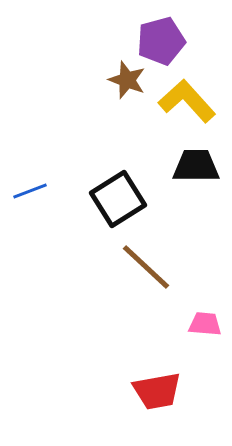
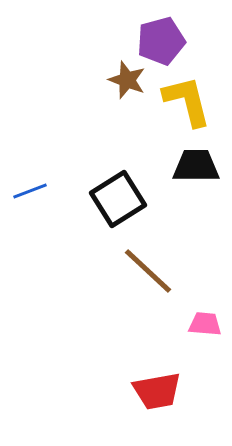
yellow L-shape: rotated 28 degrees clockwise
brown line: moved 2 px right, 4 px down
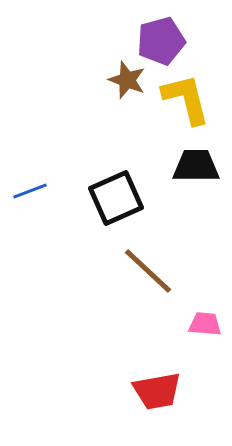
yellow L-shape: moved 1 px left, 2 px up
black square: moved 2 px left, 1 px up; rotated 8 degrees clockwise
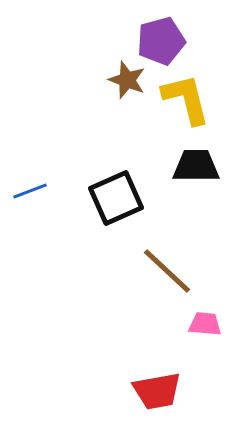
brown line: moved 19 px right
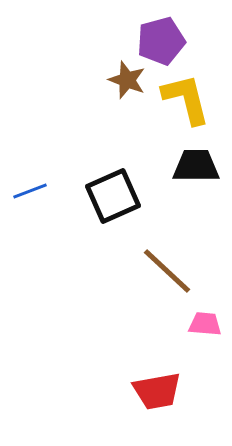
black square: moved 3 px left, 2 px up
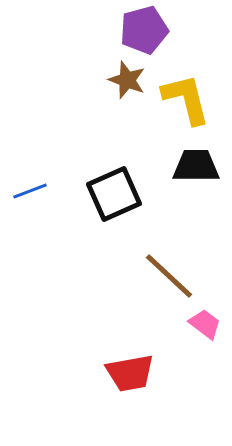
purple pentagon: moved 17 px left, 11 px up
black square: moved 1 px right, 2 px up
brown line: moved 2 px right, 5 px down
pink trapezoid: rotated 32 degrees clockwise
red trapezoid: moved 27 px left, 18 px up
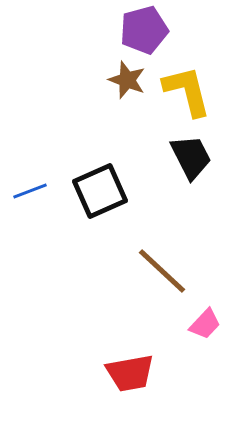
yellow L-shape: moved 1 px right, 8 px up
black trapezoid: moved 5 px left, 9 px up; rotated 63 degrees clockwise
black square: moved 14 px left, 3 px up
brown line: moved 7 px left, 5 px up
pink trapezoid: rotated 96 degrees clockwise
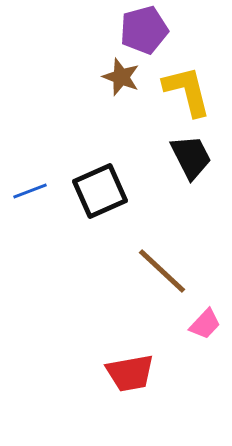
brown star: moved 6 px left, 3 px up
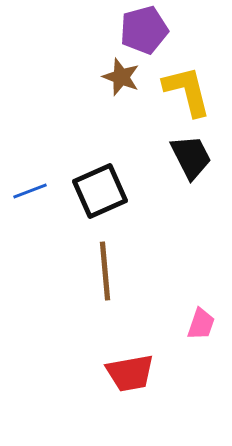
brown line: moved 57 px left; rotated 42 degrees clockwise
pink trapezoid: moved 4 px left; rotated 24 degrees counterclockwise
